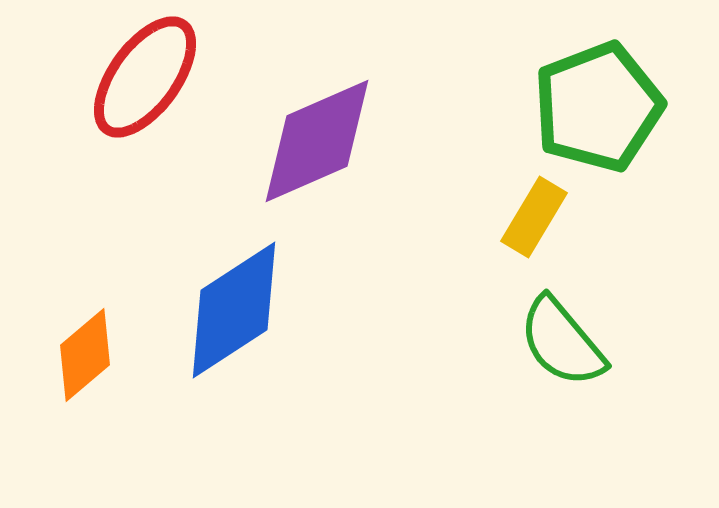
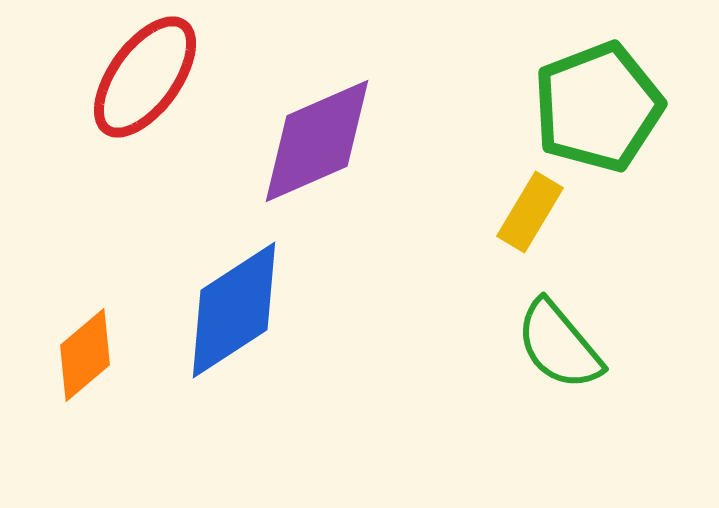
yellow rectangle: moved 4 px left, 5 px up
green semicircle: moved 3 px left, 3 px down
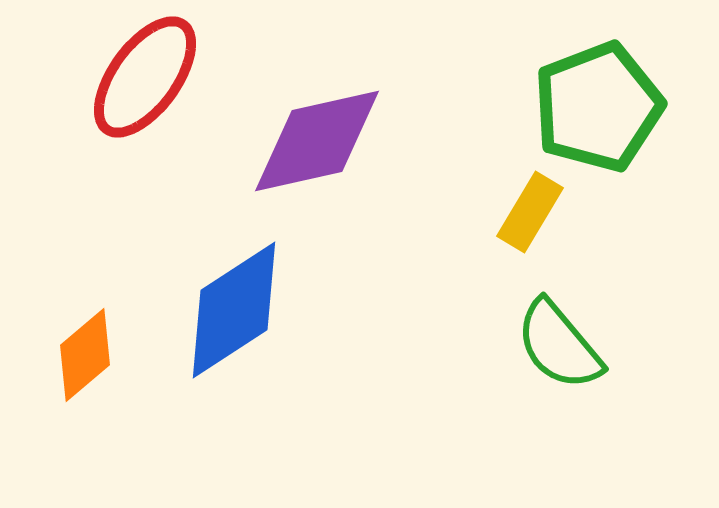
purple diamond: rotated 11 degrees clockwise
